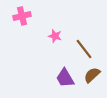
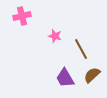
brown line: moved 3 px left; rotated 10 degrees clockwise
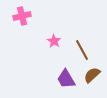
pink star: moved 1 px left, 5 px down; rotated 16 degrees clockwise
brown line: moved 1 px right, 1 px down
purple trapezoid: moved 1 px right, 1 px down
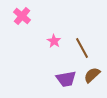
pink cross: rotated 36 degrees counterclockwise
brown line: moved 2 px up
purple trapezoid: rotated 70 degrees counterclockwise
